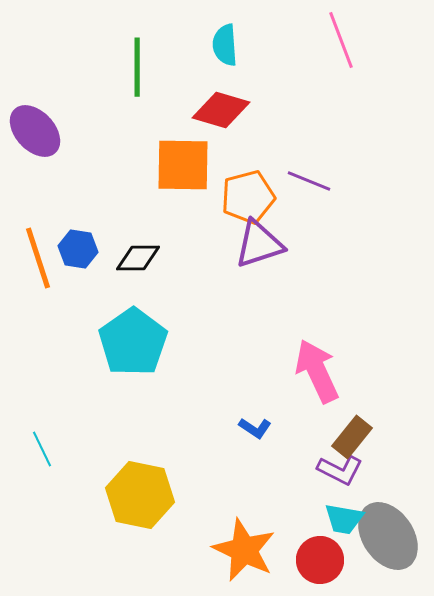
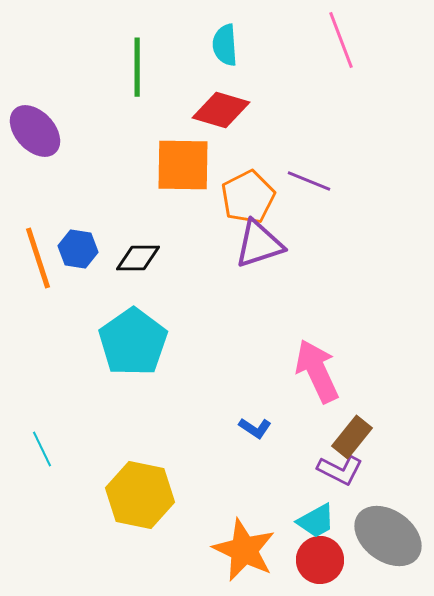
orange pentagon: rotated 12 degrees counterclockwise
cyan trapezoid: moved 28 px left, 2 px down; rotated 39 degrees counterclockwise
gray ellipse: rotated 20 degrees counterclockwise
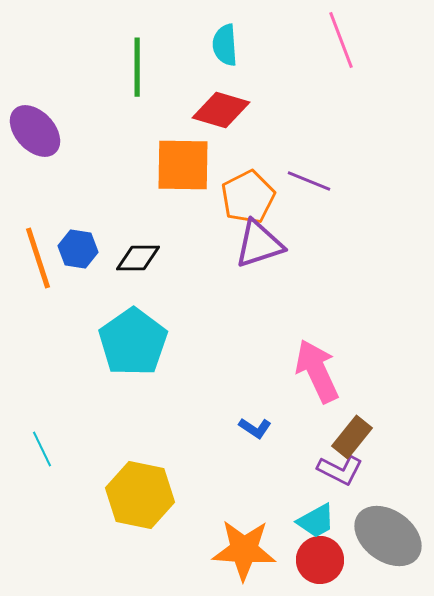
orange star: rotated 22 degrees counterclockwise
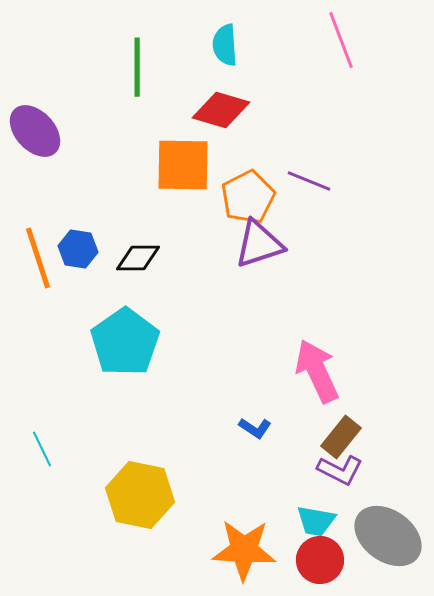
cyan pentagon: moved 8 px left
brown rectangle: moved 11 px left
cyan trapezoid: rotated 39 degrees clockwise
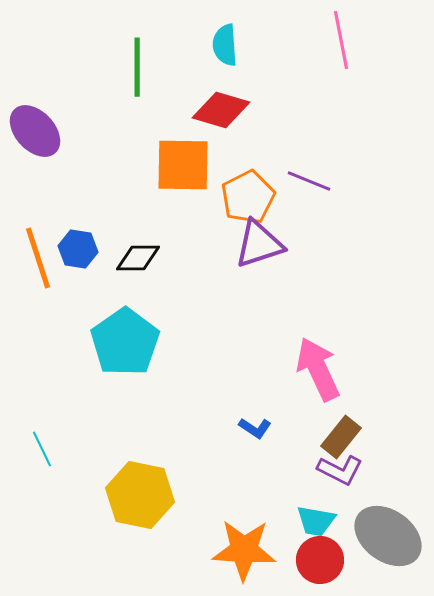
pink line: rotated 10 degrees clockwise
pink arrow: moved 1 px right, 2 px up
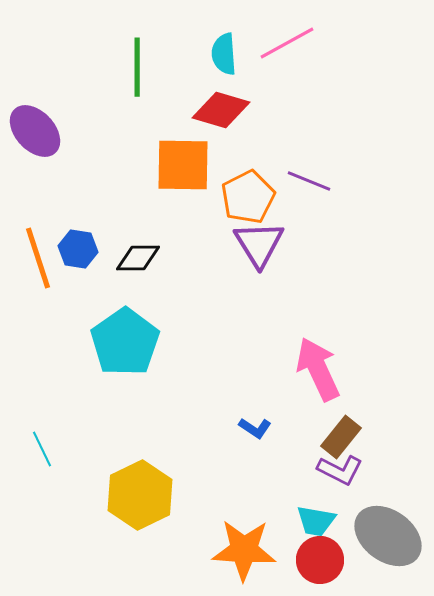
pink line: moved 54 px left, 3 px down; rotated 72 degrees clockwise
cyan semicircle: moved 1 px left, 9 px down
purple triangle: rotated 44 degrees counterclockwise
yellow hexagon: rotated 22 degrees clockwise
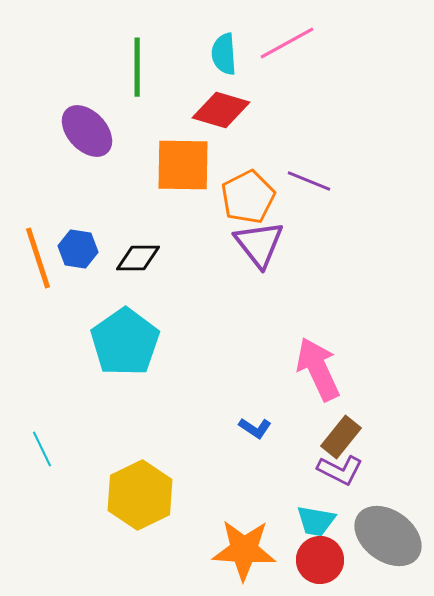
purple ellipse: moved 52 px right
purple triangle: rotated 6 degrees counterclockwise
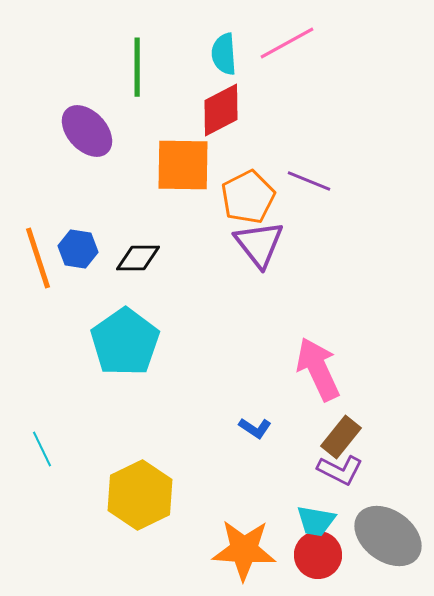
red diamond: rotated 44 degrees counterclockwise
red circle: moved 2 px left, 5 px up
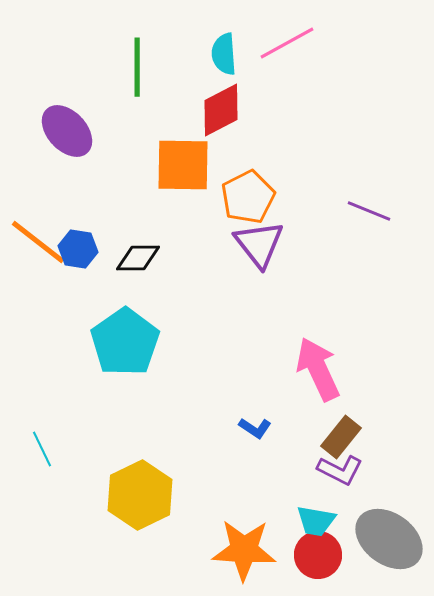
purple ellipse: moved 20 px left
purple line: moved 60 px right, 30 px down
orange line: moved 16 px up; rotated 34 degrees counterclockwise
gray ellipse: moved 1 px right, 3 px down
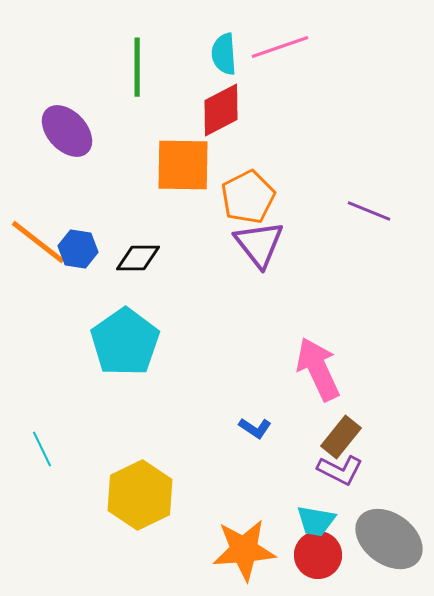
pink line: moved 7 px left, 4 px down; rotated 10 degrees clockwise
orange star: rotated 8 degrees counterclockwise
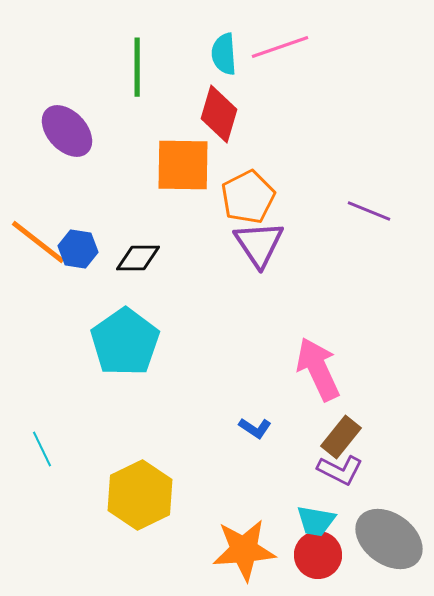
red diamond: moved 2 px left, 4 px down; rotated 46 degrees counterclockwise
purple triangle: rotated 4 degrees clockwise
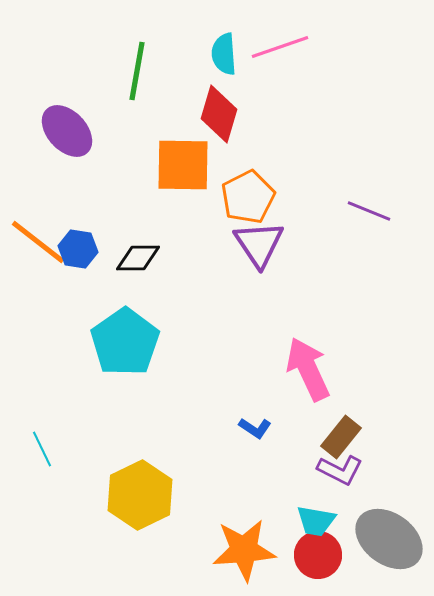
green line: moved 4 px down; rotated 10 degrees clockwise
pink arrow: moved 10 px left
